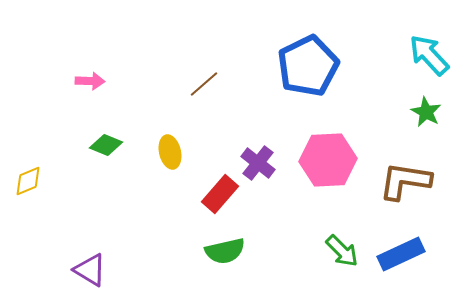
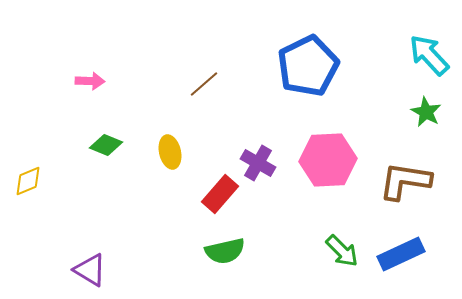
purple cross: rotated 8 degrees counterclockwise
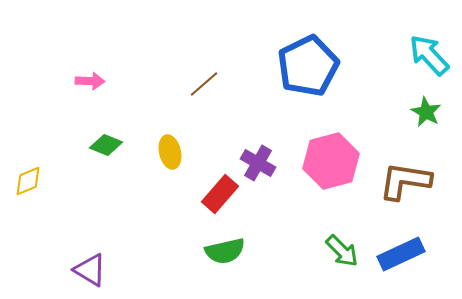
pink hexagon: moved 3 px right, 1 px down; rotated 12 degrees counterclockwise
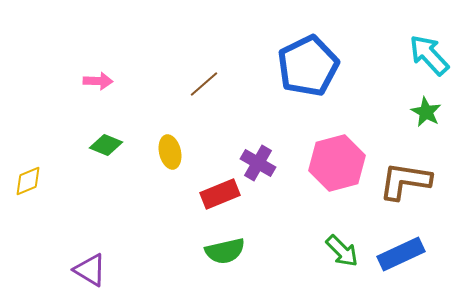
pink arrow: moved 8 px right
pink hexagon: moved 6 px right, 2 px down
red rectangle: rotated 27 degrees clockwise
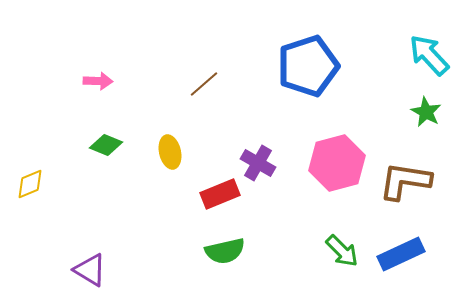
blue pentagon: rotated 8 degrees clockwise
yellow diamond: moved 2 px right, 3 px down
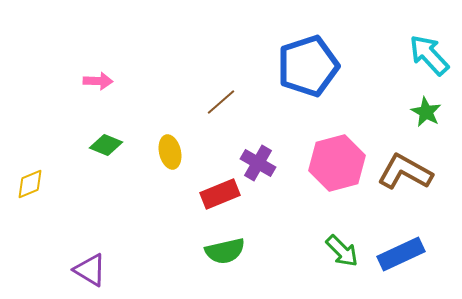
brown line: moved 17 px right, 18 px down
brown L-shape: moved 9 px up; rotated 20 degrees clockwise
